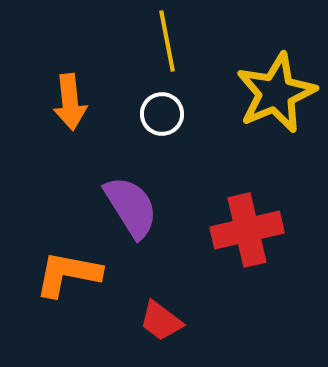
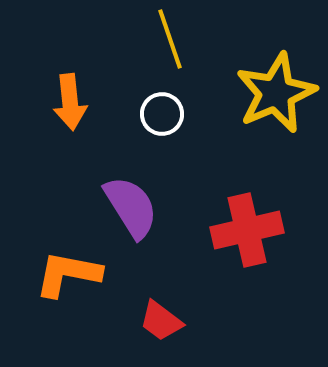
yellow line: moved 3 px right, 2 px up; rotated 8 degrees counterclockwise
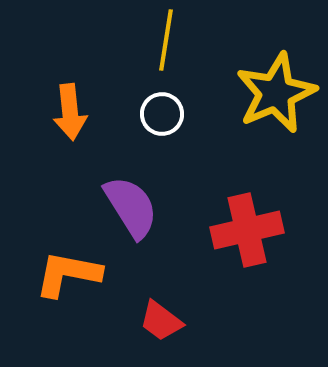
yellow line: moved 4 px left, 1 px down; rotated 28 degrees clockwise
orange arrow: moved 10 px down
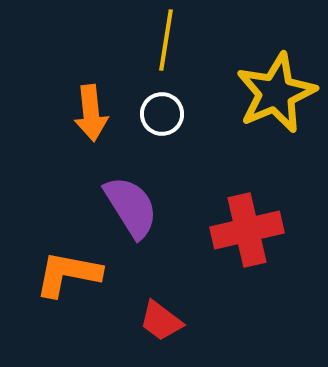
orange arrow: moved 21 px right, 1 px down
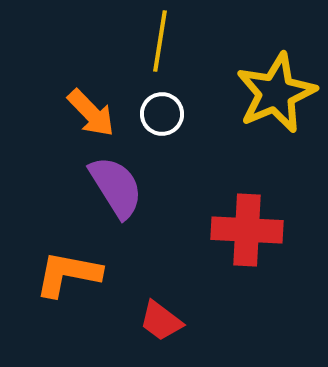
yellow line: moved 6 px left, 1 px down
orange arrow: rotated 38 degrees counterclockwise
purple semicircle: moved 15 px left, 20 px up
red cross: rotated 16 degrees clockwise
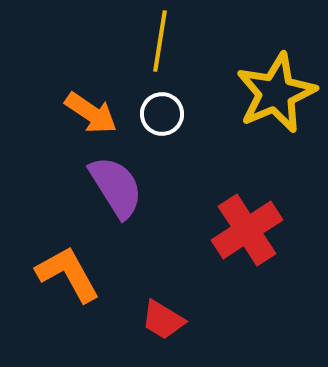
orange arrow: rotated 12 degrees counterclockwise
red cross: rotated 36 degrees counterclockwise
orange L-shape: rotated 50 degrees clockwise
red trapezoid: moved 2 px right, 1 px up; rotated 6 degrees counterclockwise
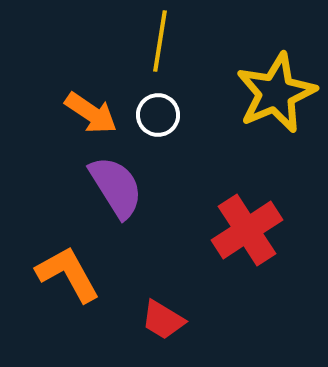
white circle: moved 4 px left, 1 px down
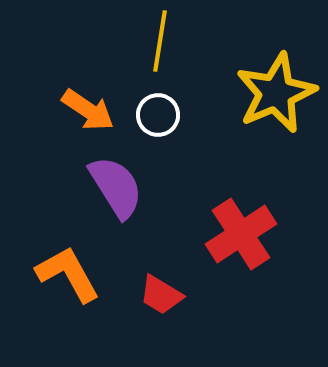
orange arrow: moved 3 px left, 3 px up
red cross: moved 6 px left, 4 px down
red trapezoid: moved 2 px left, 25 px up
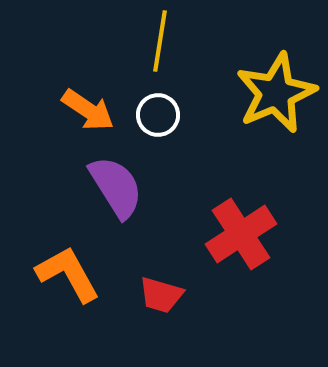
red trapezoid: rotated 15 degrees counterclockwise
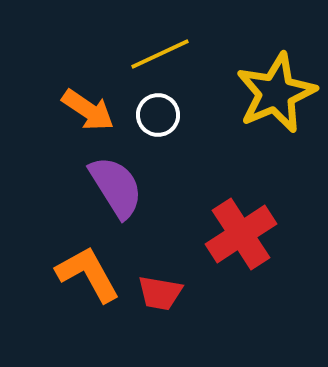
yellow line: moved 13 px down; rotated 56 degrees clockwise
orange L-shape: moved 20 px right
red trapezoid: moved 1 px left, 2 px up; rotated 6 degrees counterclockwise
